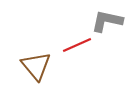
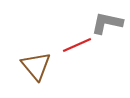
gray L-shape: moved 2 px down
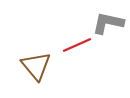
gray L-shape: moved 1 px right
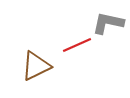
brown triangle: rotated 44 degrees clockwise
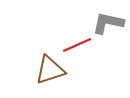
brown triangle: moved 14 px right, 4 px down; rotated 8 degrees clockwise
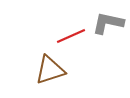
red line: moved 6 px left, 9 px up
